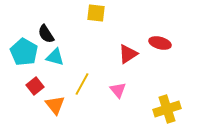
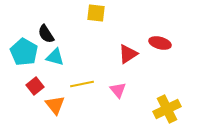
yellow line: rotated 50 degrees clockwise
yellow cross: rotated 8 degrees counterclockwise
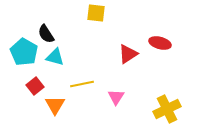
pink triangle: moved 2 px left, 7 px down; rotated 12 degrees clockwise
orange triangle: rotated 10 degrees clockwise
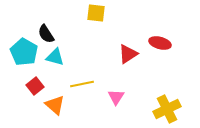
orange triangle: rotated 20 degrees counterclockwise
